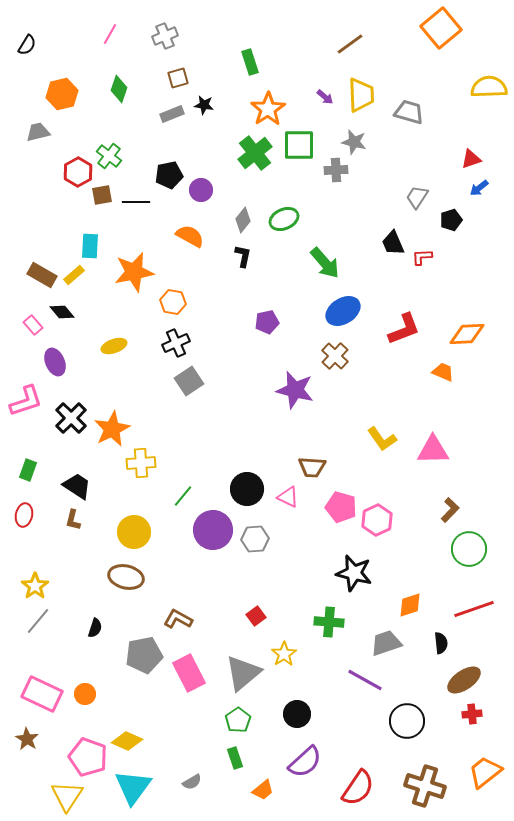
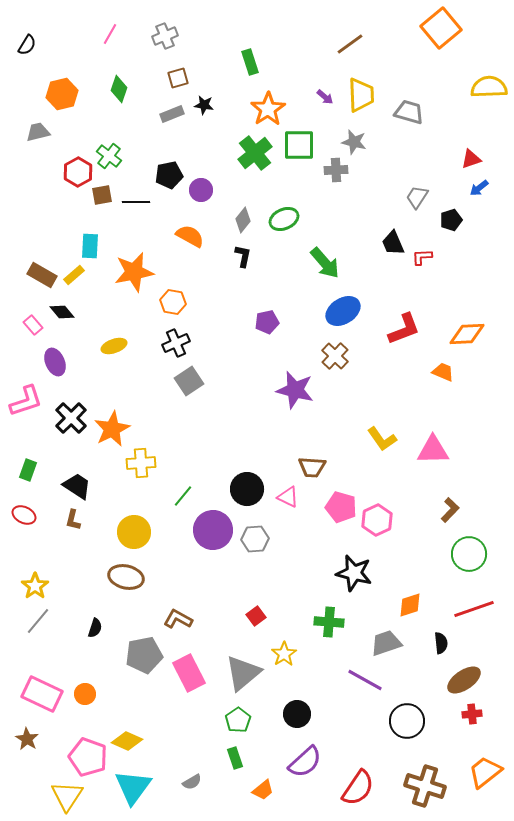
red ellipse at (24, 515): rotated 75 degrees counterclockwise
green circle at (469, 549): moved 5 px down
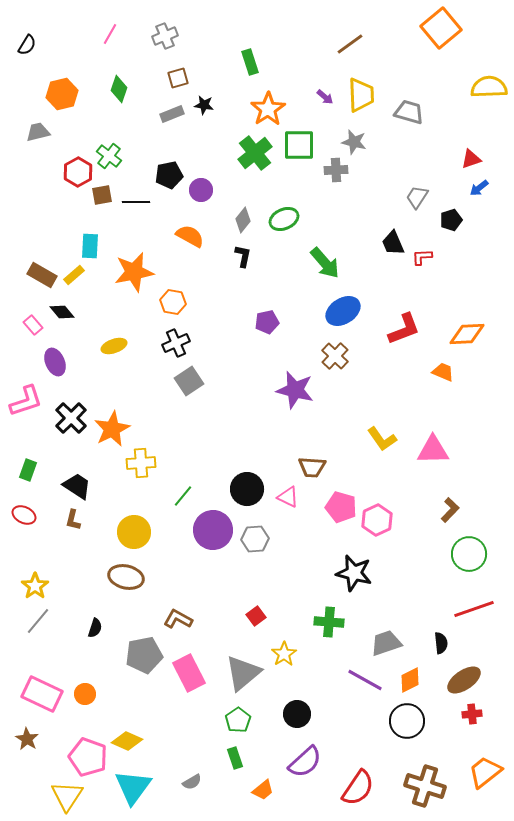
orange diamond at (410, 605): moved 75 px down; rotated 8 degrees counterclockwise
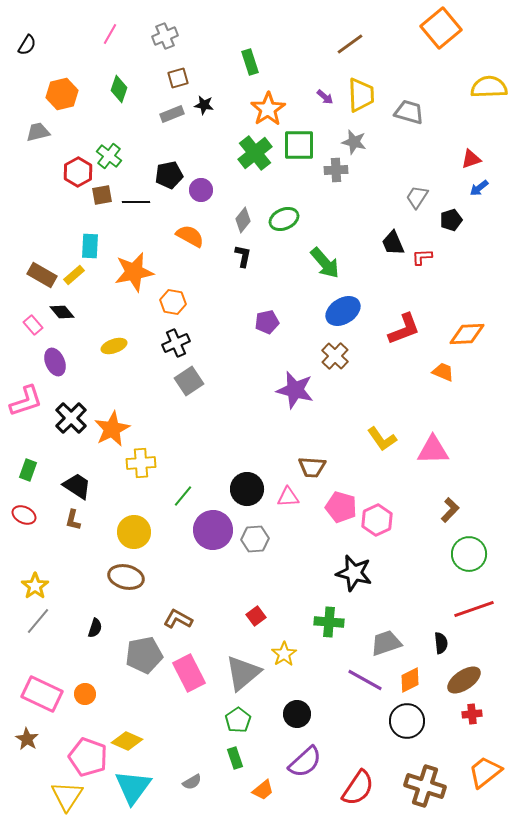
pink triangle at (288, 497): rotated 30 degrees counterclockwise
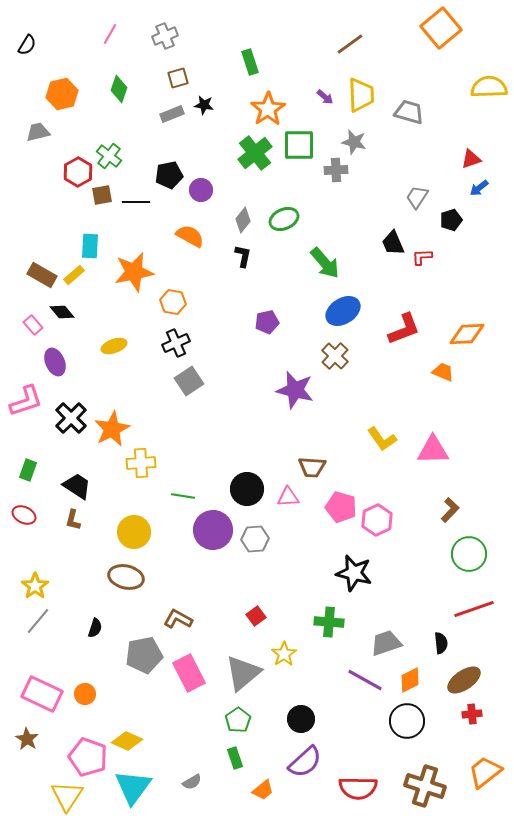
green line at (183, 496): rotated 60 degrees clockwise
black circle at (297, 714): moved 4 px right, 5 px down
red semicircle at (358, 788): rotated 57 degrees clockwise
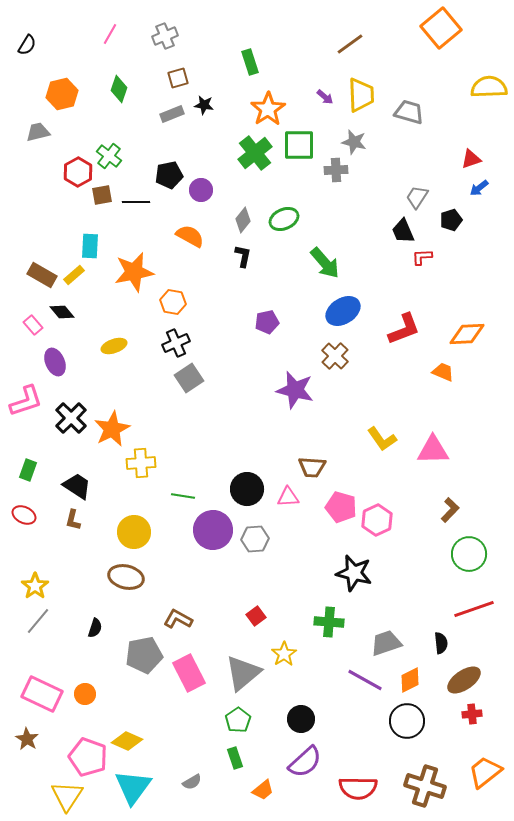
black trapezoid at (393, 243): moved 10 px right, 12 px up
gray square at (189, 381): moved 3 px up
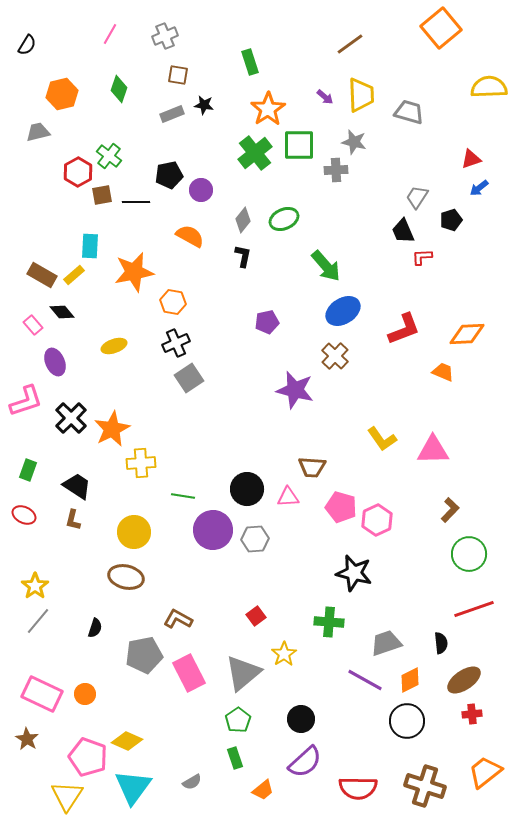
brown square at (178, 78): moved 3 px up; rotated 25 degrees clockwise
green arrow at (325, 263): moved 1 px right, 3 px down
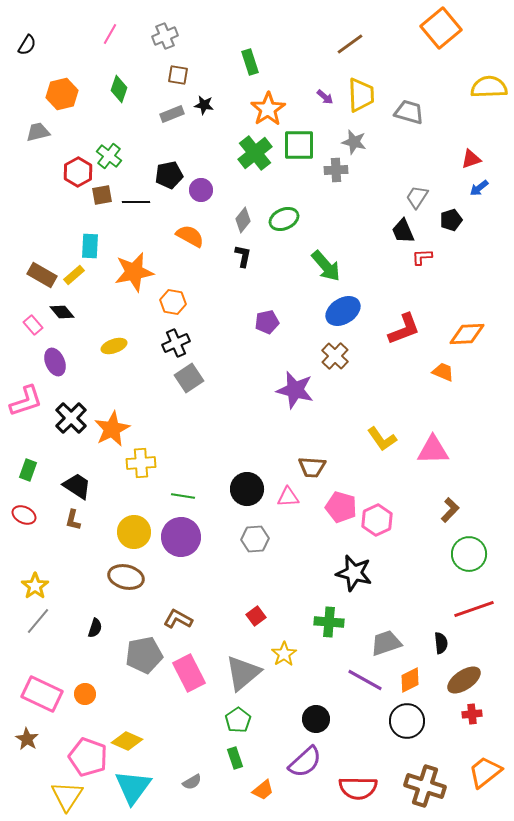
purple circle at (213, 530): moved 32 px left, 7 px down
black circle at (301, 719): moved 15 px right
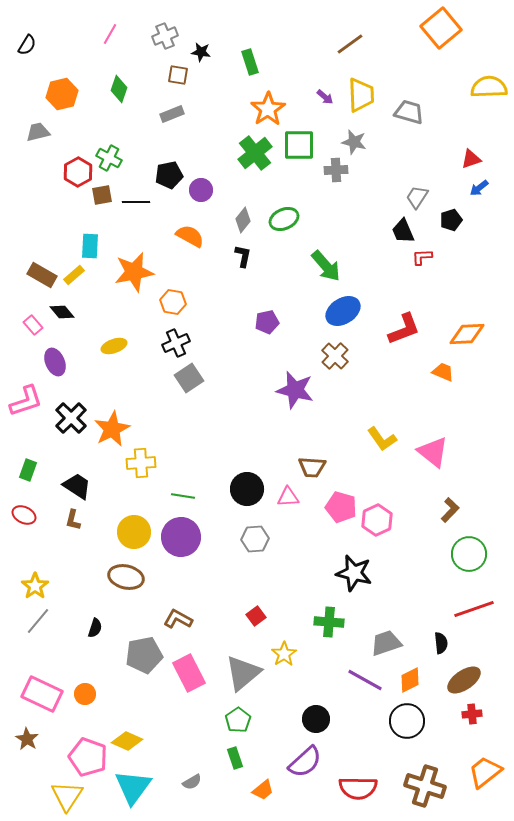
black star at (204, 105): moved 3 px left, 53 px up
green cross at (109, 156): moved 2 px down; rotated 10 degrees counterclockwise
pink triangle at (433, 450): moved 2 px down; rotated 40 degrees clockwise
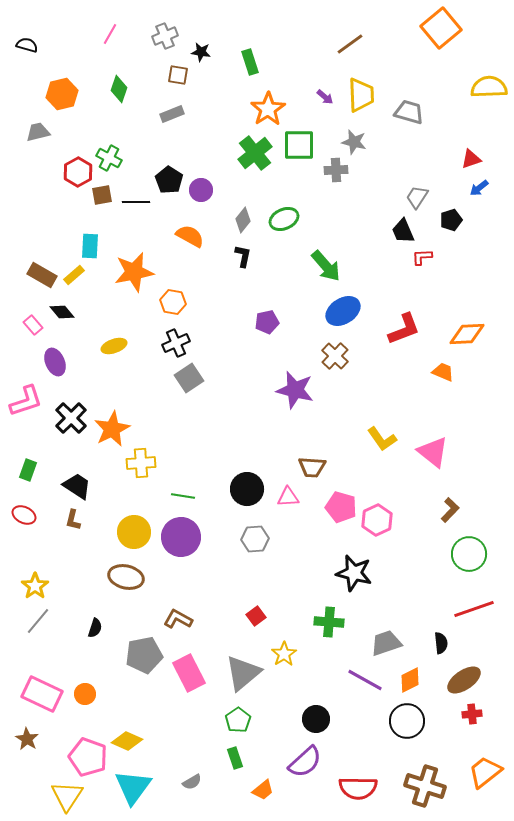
black semicircle at (27, 45): rotated 105 degrees counterclockwise
black pentagon at (169, 175): moved 5 px down; rotated 28 degrees counterclockwise
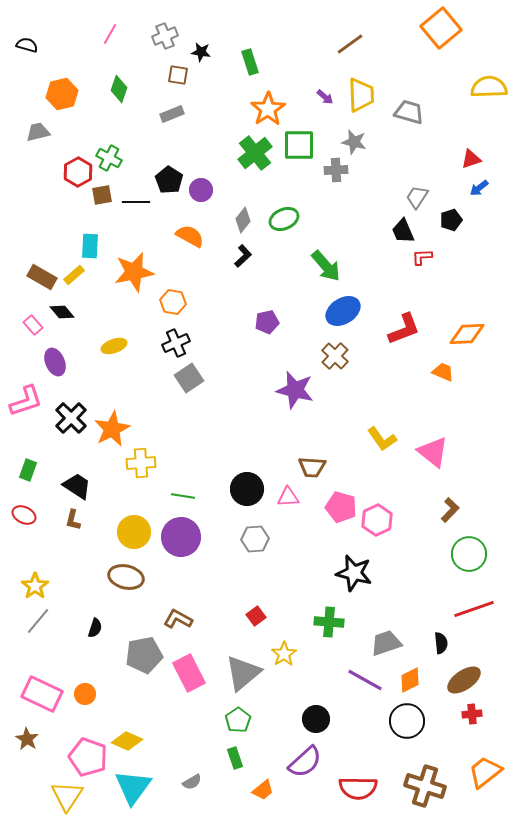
black L-shape at (243, 256): rotated 35 degrees clockwise
brown rectangle at (42, 275): moved 2 px down
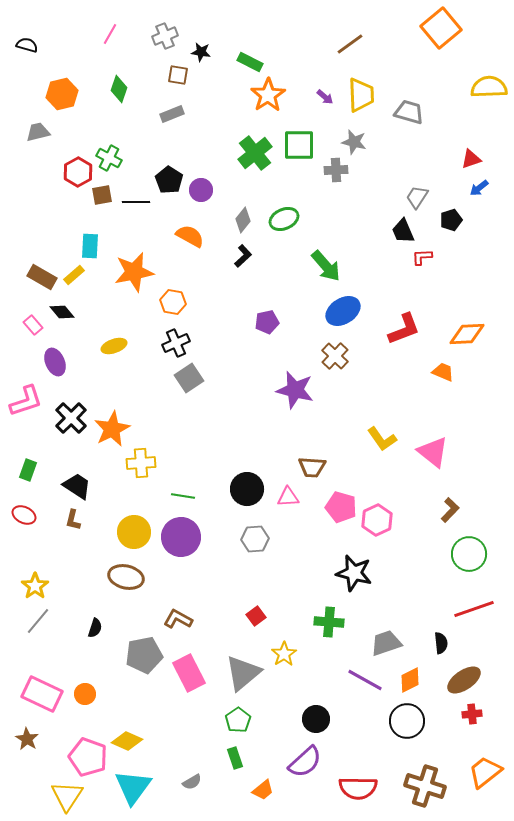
green rectangle at (250, 62): rotated 45 degrees counterclockwise
orange star at (268, 109): moved 14 px up
